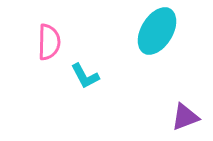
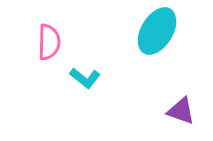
cyan L-shape: moved 2 px down; rotated 24 degrees counterclockwise
purple triangle: moved 4 px left, 6 px up; rotated 40 degrees clockwise
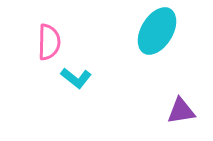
cyan L-shape: moved 9 px left
purple triangle: rotated 28 degrees counterclockwise
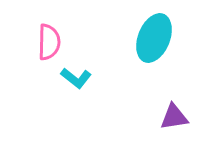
cyan ellipse: moved 3 px left, 7 px down; rotated 9 degrees counterclockwise
purple triangle: moved 7 px left, 6 px down
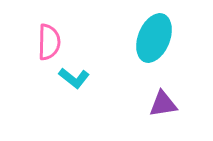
cyan L-shape: moved 2 px left
purple triangle: moved 11 px left, 13 px up
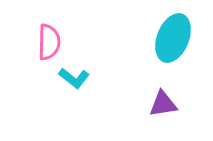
cyan ellipse: moved 19 px right
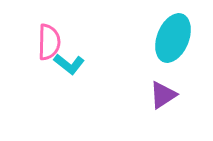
cyan L-shape: moved 5 px left, 14 px up
purple triangle: moved 9 px up; rotated 24 degrees counterclockwise
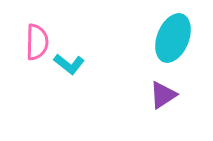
pink semicircle: moved 12 px left
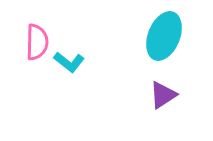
cyan ellipse: moved 9 px left, 2 px up
cyan L-shape: moved 2 px up
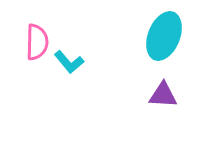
cyan L-shape: rotated 12 degrees clockwise
purple triangle: rotated 36 degrees clockwise
